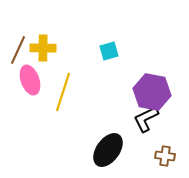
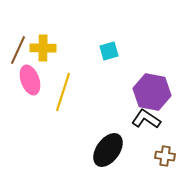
black L-shape: rotated 60 degrees clockwise
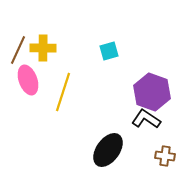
pink ellipse: moved 2 px left
purple hexagon: rotated 9 degrees clockwise
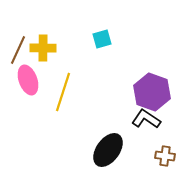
cyan square: moved 7 px left, 12 px up
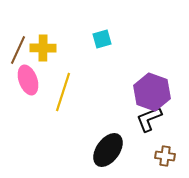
black L-shape: moved 3 px right; rotated 56 degrees counterclockwise
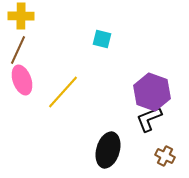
cyan square: rotated 30 degrees clockwise
yellow cross: moved 22 px left, 32 px up
pink ellipse: moved 6 px left
yellow line: rotated 24 degrees clockwise
black ellipse: rotated 20 degrees counterclockwise
brown cross: rotated 18 degrees clockwise
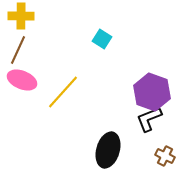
cyan square: rotated 18 degrees clockwise
pink ellipse: rotated 48 degrees counterclockwise
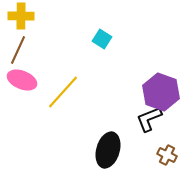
purple hexagon: moved 9 px right
brown cross: moved 2 px right, 1 px up
